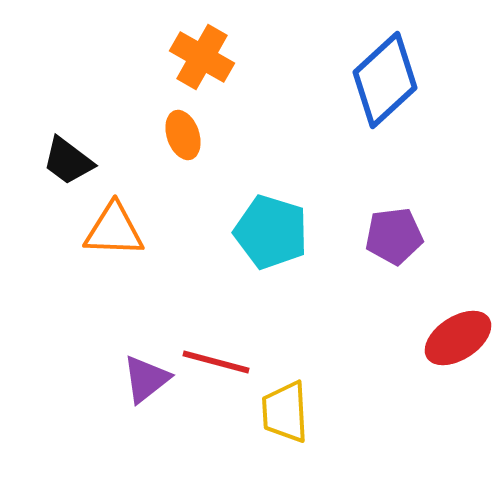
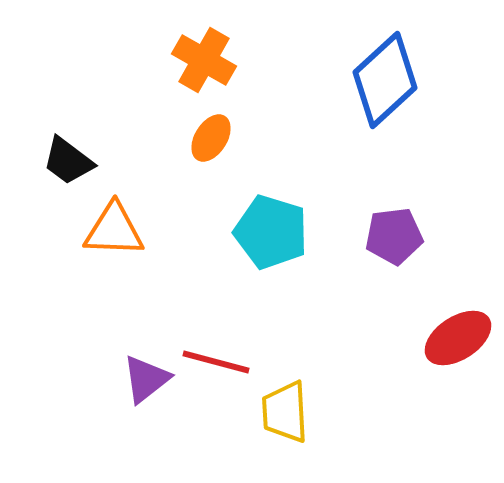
orange cross: moved 2 px right, 3 px down
orange ellipse: moved 28 px right, 3 px down; rotated 51 degrees clockwise
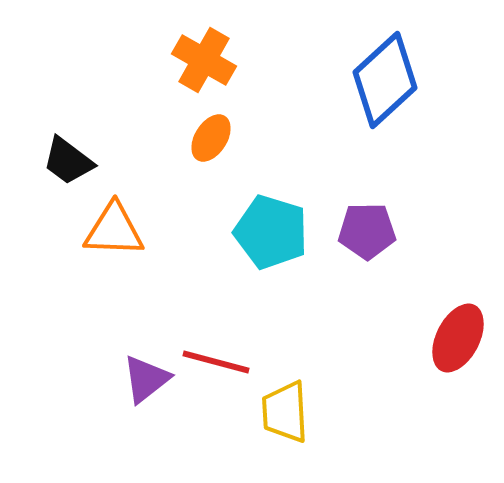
purple pentagon: moved 27 px left, 5 px up; rotated 6 degrees clockwise
red ellipse: rotated 30 degrees counterclockwise
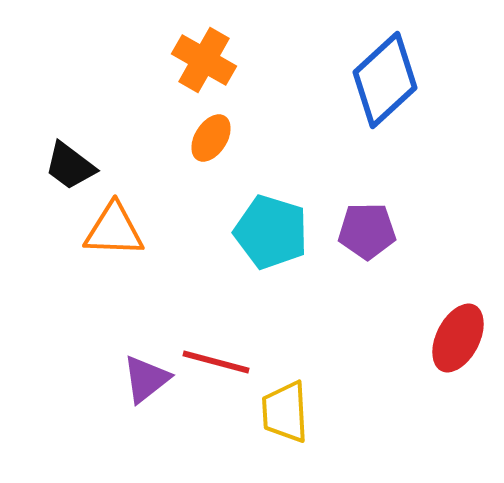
black trapezoid: moved 2 px right, 5 px down
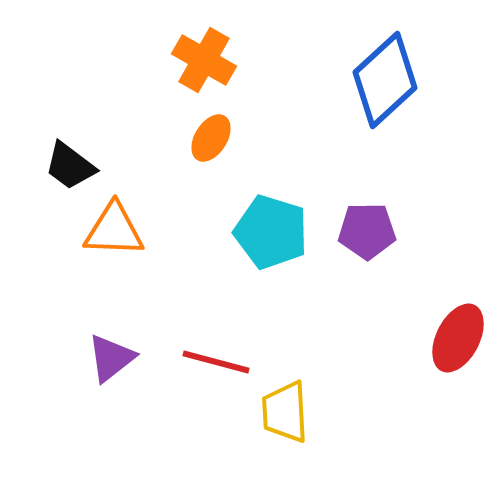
purple triangle: moved 35 px left, 21 px up
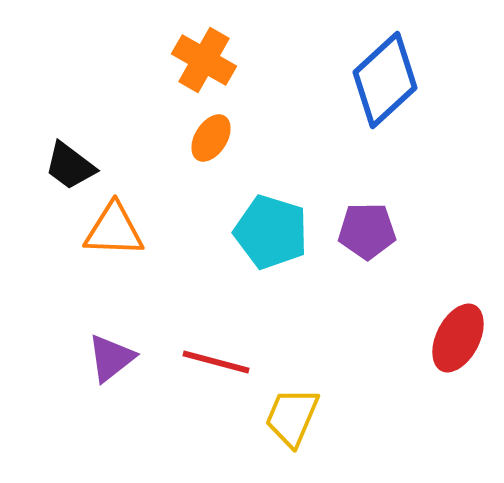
yellow trapezoid: moved 7 px right, 5 px down; rotated 26 degrees clockwise
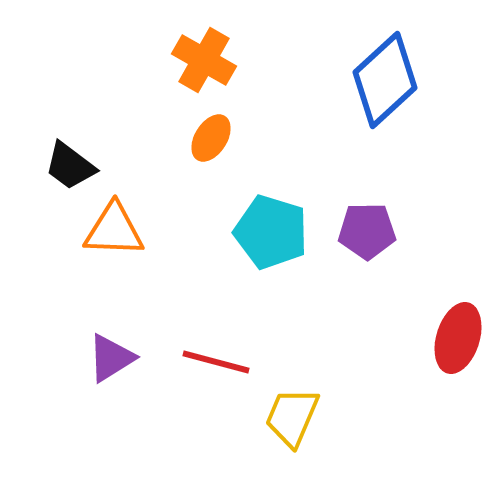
red ellipse: rotated 10 degrees counterclockwise
purple triangle: rotated 6 degrees clockwise
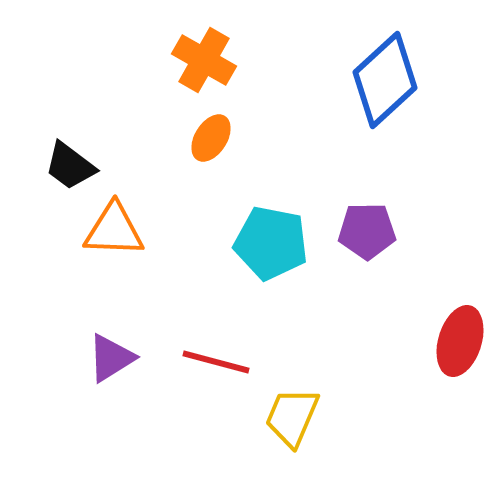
cyan pentagon: moved 11 px down; rotated 6 degrees counterclockwise
red ellipse: moved 2 px right, 3 px down
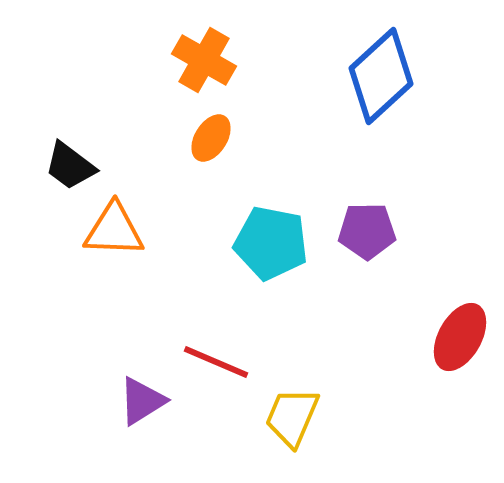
blue diamond: moved 4 px left, 4 px up
red ellipse: moved 4 px up; rotated 12 degrees clockwise
purple triangle: moved 31 px right, 43 px down
red line: rotated 8 degrees clockwise
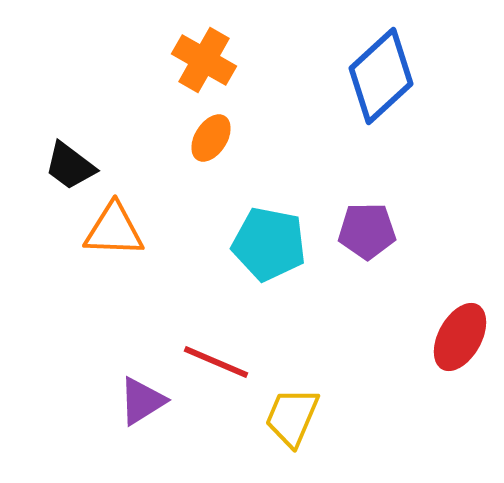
cyan pentagon: moved 2 px left, 1 px down
